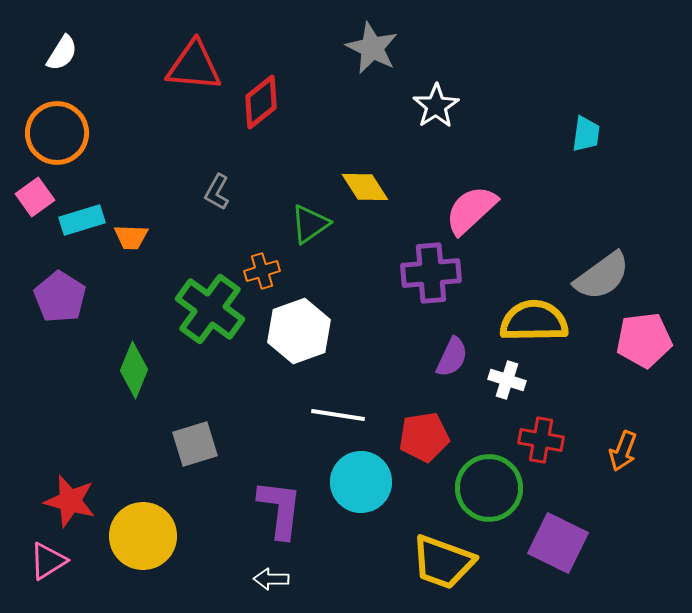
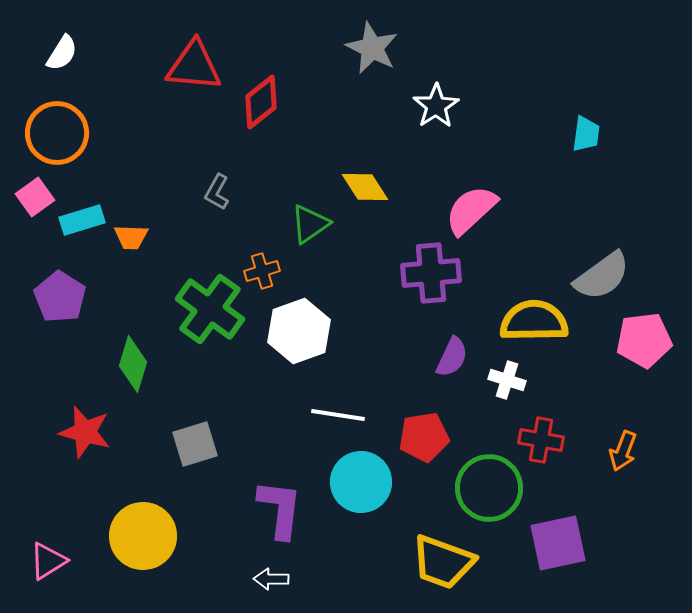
green diamond: moved 1 px left, 6 px up; rotated 6 degrees counterclockwise
red star: moved 15 px right, 69 px up
purple square: rotated 38 degrees counterclockwise
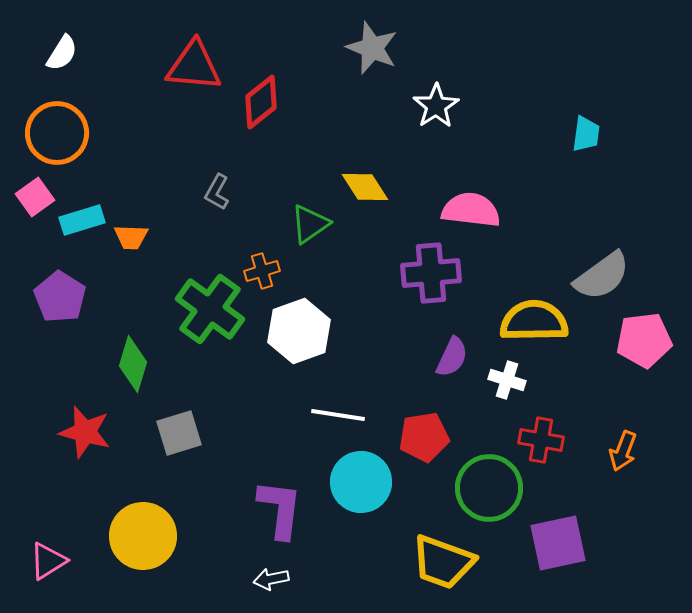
gray star: rotated 4 degrees counterclockwise
pink semicircle: rotated 50 degrees clockwise
gray square: moved 16 px left, 11 px up
white arrow: rotated 12 degrees counterclockwise
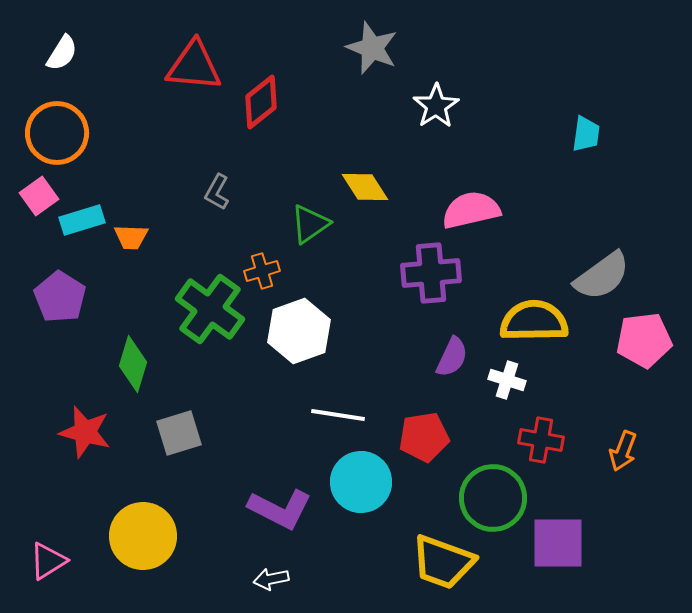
pink square: moved 4 px right, 1 px up
pink semicircle: rotated 20 degrees counterclockwise
green circle: moved 4 px right, 10 px down
purple L-shape: rotated 110 degrees clockwise
purple square: rotated 12 degrees clockwise
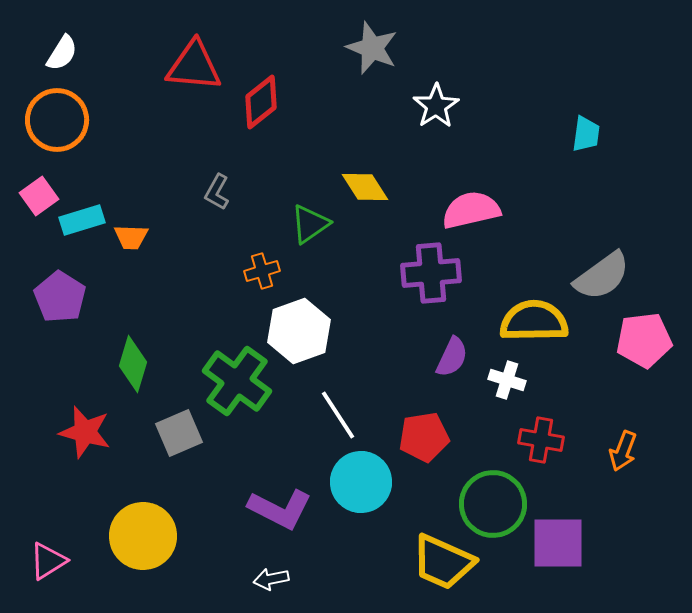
orange circle: moved 13 px up
green cross: moved 27 px right, 72 px down
white line: rotated 48 degrees clockwise
gray square: rotated 6 degrees counterclockwise
green circle: moved 6 px down
yellow trapezoid: rotated 4 degrees clockwise
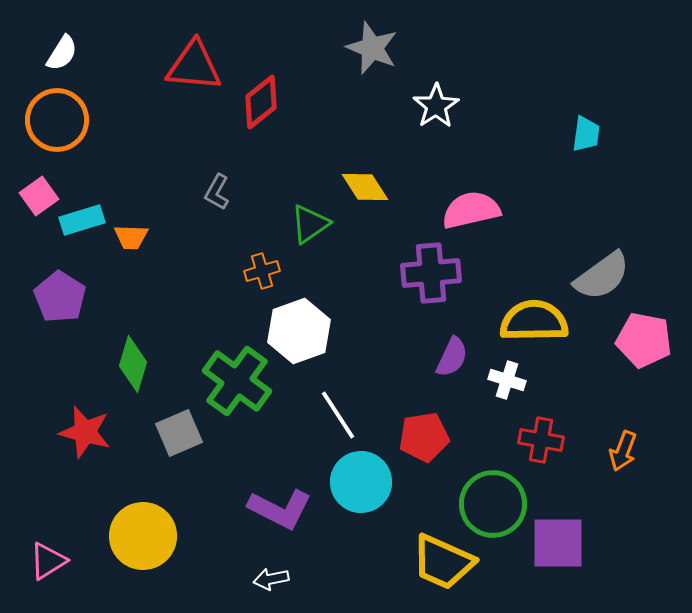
pink pentagon: rotated 18 degrees clockwise
